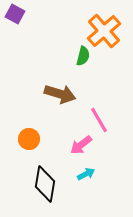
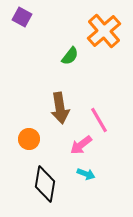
purple square: moved 7 px right, 3 px down
green semicircle: moved 13 px left; rotated 24 degrees clockwise
brown arrow: moved 14 px down; rotated 64 degrees clockwise
cyan arrow: rotated 48 degrees clockwise
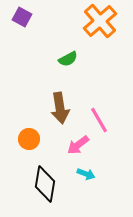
orange cross: moved 4 px left, 10 px up
green semicircle: moved 2 px left, 3 px down; rotated 24 degrees clockwise
pink arrow: moved 3 px left
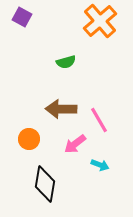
green semicircle: moved 2 px left, 3 px down; rotated 12 degrees clockwise
brown arrow: moved 1 px right, 1 px down; rotated 100 degrees clockwise
pink arrow: moved 3 px left, 1 px up
cyan arrow: moved 14 px right, 9 px up
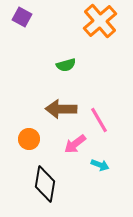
green semicircle: moved 3 px down
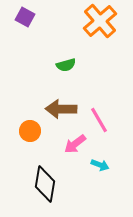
purple square: moved 3 px right
orange circle: moved 1 px right, 8 px up
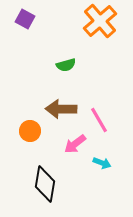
purple square: moved 2 px down
cyan arrow: moved 2 px right, 2 px up
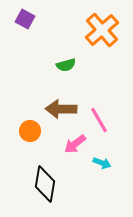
orange cross: moved 2 px right, 9 px down
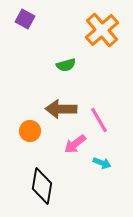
black diamond: moved 3 px left, 2 px down
